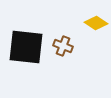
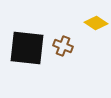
black square: moved 1 px right, 1 px down
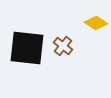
brown cross: rotated 18 degrees clockwise
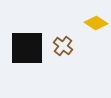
black square: rotated 6 degrees counterclockwise
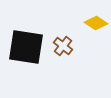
black square: moved 1 px left, 1 px up; rotated 9 degrees clockwise
